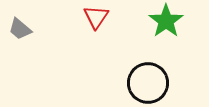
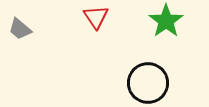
red triangle: rotated 8 degrees counterclockwise
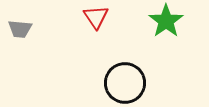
gray trapezoid: rotated 35 degrees counterclockwise
black circle: moved 23 px left
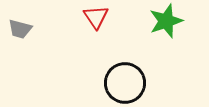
green star: rotated 16 degrees clockwise
gray trapezoid: rotated 10 degrees clockwise
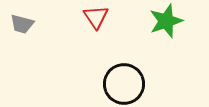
gray trapezoid: moved 2 px right, 5 px up
black circle: moved 1 px left, 1 px down
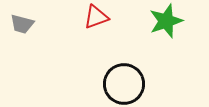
red triangle: rotated 44 degrees clockwise
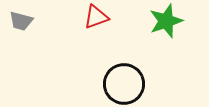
gray trapezoid: moved 1 px left, 3 px up
